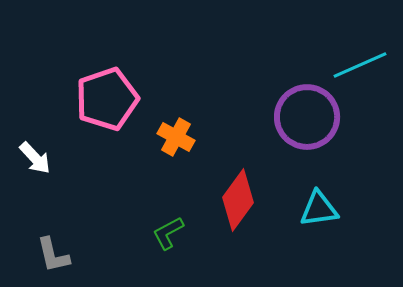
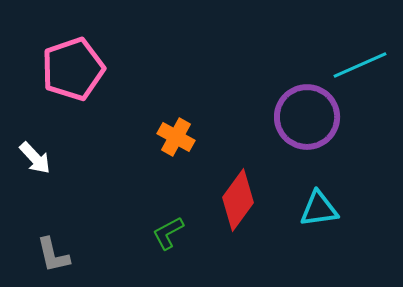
pink pentagon: moved 34 px left, 30 px up
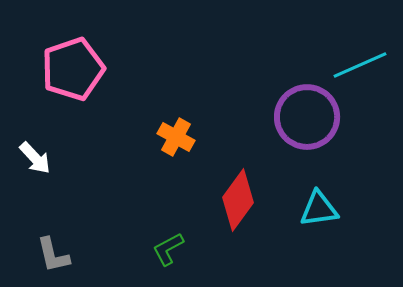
green L-shape: moved 16 px down
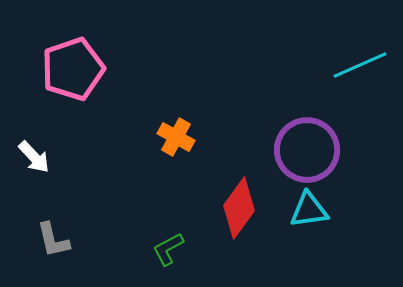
purple circle: moved 33 px down
white arrow: moved 1 px left, 1 px up
red diamond: moved 1 px right, 8 px down
cyan triangle: moved 10 px left, 1 px down
gray L-shape: moved 15 px up
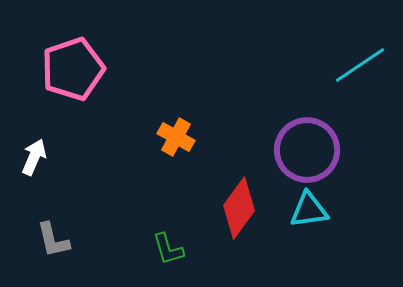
cyan line: rotated 10 degrees counterclockwise
white arrow: rotated 114 degrees counterclockwise
green L-shape: rotated 78 degrees counterclockwise
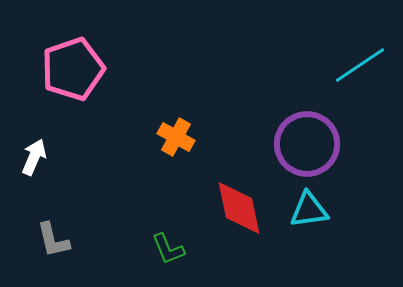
purple circle: moved 6 px up
red diamond: rotated 48 degrees counterclockwise
green L-shape: rotated 6 degrees counterclockwise
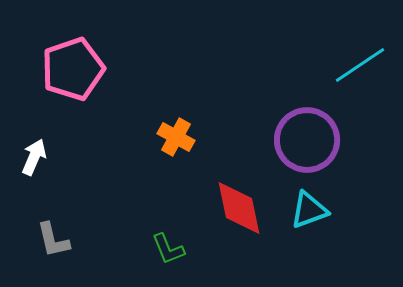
purple circle: moved 4 px up
cyan triangle: rotated 12 degrees counterclockwise
